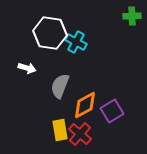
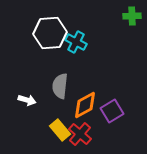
white hexagon: rotated 12 degrees counterclockwise
white arrow: moved 32 px down
gray semicircle: rotated 15 degrees counterclockwise
yellow rectangle: rotated 30 degrees counterclockwise
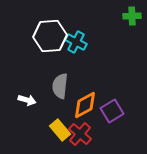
white hexagon: moved 3 px down
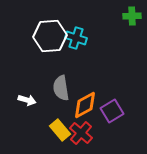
cyan cross: moved 4 px up; rotated 10 degrees counterclockwise
gray semicircle: moved 1 px right, 2 px down; rotated 15 degrees counterclockwise
red cross: moved 1 px right, 1 px up
